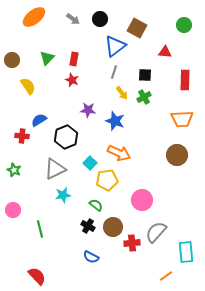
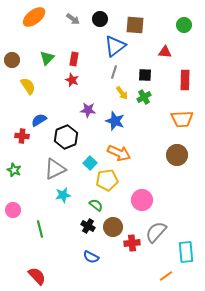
brown square at (137, 28): moved 2 px left, 3 px up; rotated 24 degrees counterclockwise
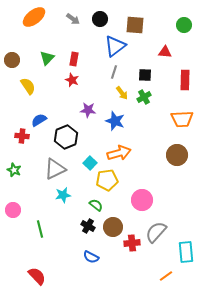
orange arrow at (119, 153): rotated 40 degrees counterclockwise
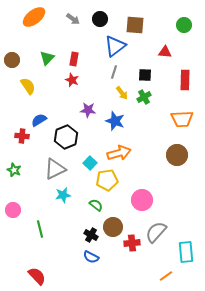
black cross at (88, 226): moved 3 px right, 9 px down
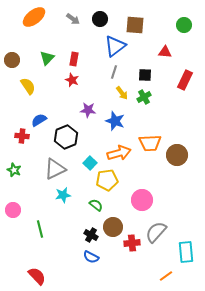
red rectangle at (185, 80): rotated 24 degrees clockwise
orange trapezoid at (182, 119): moved 32 px left, 24 px down
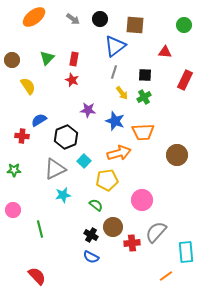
orange trapezoid at (150, 143): moved 7 px left, 11 px up
cyan square at (90, 163): moved 6 px left, 2 px up
green star at (14, 170): rotated 24 degrees counterclockwise
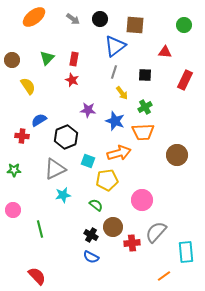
green cross at (144, 97): moved 1 px right, 10 px down
cyan square at (84, 161): moved 4 px right; rotated 24 degrees counterclockwise
orange line at (166, 276): moved 2 px left
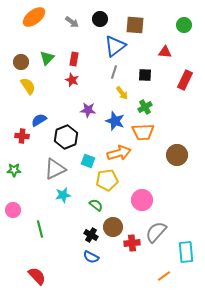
gray arrow at (73, 19): moved 1 px left, 3 px down
brown circle at (12, 60): moved 9 px right, 2 px down
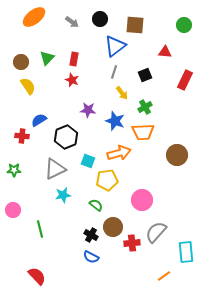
black square at (145, 75): rotated 24 degrees counterclockwise
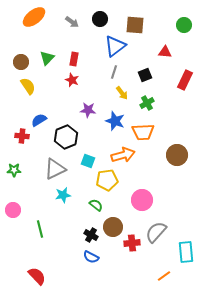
green cross at (145, 107): moved 2 px right, 4 px up
orange arrow at (119, 153): moved 4 px right, 2 px down
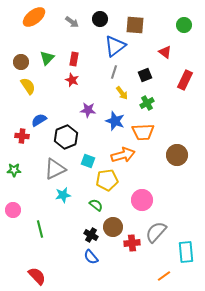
red triangle at (165, 52): rotated 32 degrees clockwise
blue semicircle at (91, 257): rotated 21 degrees clockwise
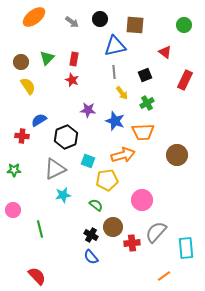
blue triangle at (115, 46): rotated 25 degrees clockwise
gray line at (114, 72): rotated 24 degrees counterclockwise
cyan rectangle at (186, 252): moved 4 px up
